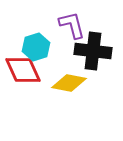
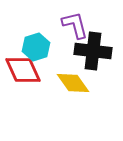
purple L-shape: moved 3 px right
yellow diamond: moved 4 px right; rotated 44 degrees clockwise
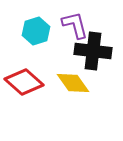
cyan hexagon: moved 16 px up
red diamond: moved 1 px right, 12 px down; rotated 24 degrees counterclockwise
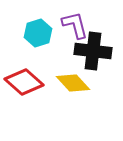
cyan hexagon: moved 2 px right, 2 px down
yellow diamond: rotated 8 degrees counterclockwise
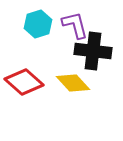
cyan hexagon: moved 9 px up
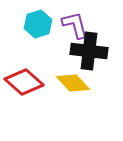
black cross: moved 4 px left
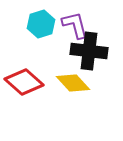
cyan hexagon: moved 3 px right
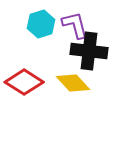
red diamond: rotated 9 degrees counterclockwise
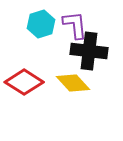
purple L-shape: rotated 8 degrees clockwise
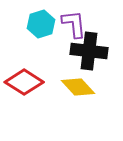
purple L-shape: moved 1 px left, 1 px up
yellow diamond: moved 5 px right, 4 px down
